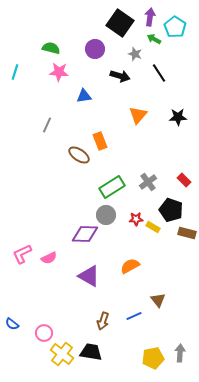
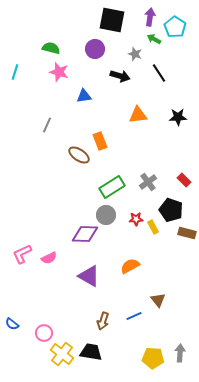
black square: moved 8 px left, 3 px up; rotated 24 degrees counterclockwise
pink star: rotated 12 degrees clockwise
orange triangle: rotated 42 degrees clockwise
yellow rectangle: rotated 32 degrees clockwise
yellow pentagon: rotated 15 degrees clockwise
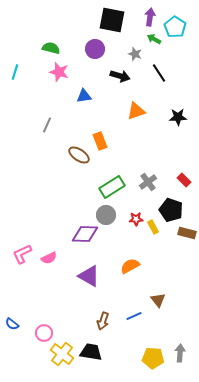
orange triangle: moved 2 px left, 4 px up; rotated 12 degrees counterclockwise
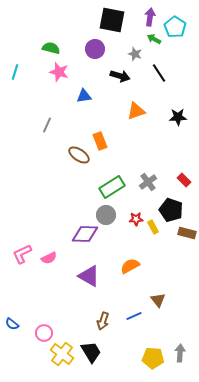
black trapezoid: rotated 50 degrees clockwise
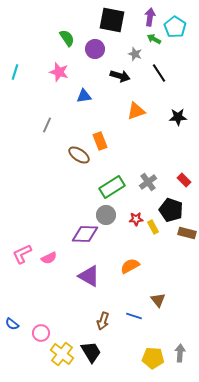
green semicircle: moved 16 px right, 10 px up; rotated 42 degrees clockwise
blue line: rotated 42 degrees clockwise
pink circle: moved 3 px left
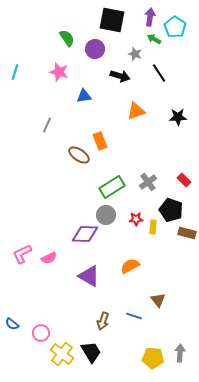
yellow rectangle: rotated 32 degrees clockwise
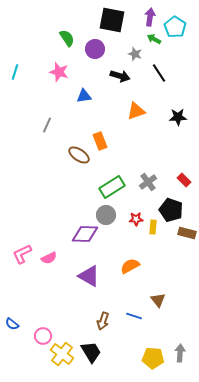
pink circle: moved 2 px right, 3 px down
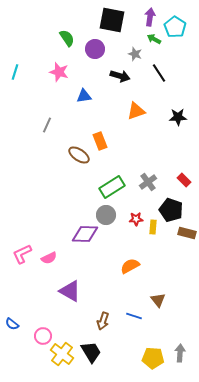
purple triangle: moved 19 px left, 15 px down
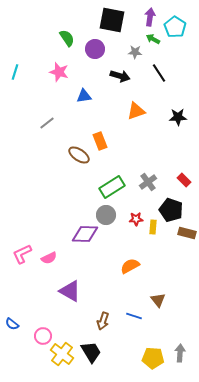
green arrow: moved 1 px left
gray star: moved 2 px up; rotated 16 degrees counterclockwise
gray line: moved 2 px up; rotated 28 degrees clockwise
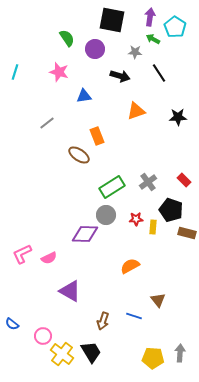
orange rectangle: moved 3 px left, 5 px up
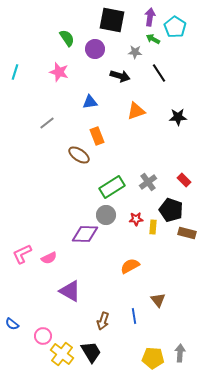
blue triangle: moved 6 px right, 6 px down
blue line: rotated 63 degrees clockwise
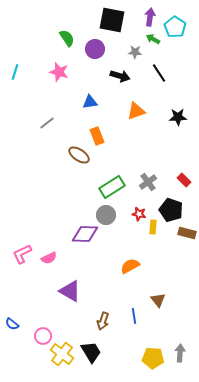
red star: moved 3 px right, 5 px up; rotated 16 degrees clockwise
